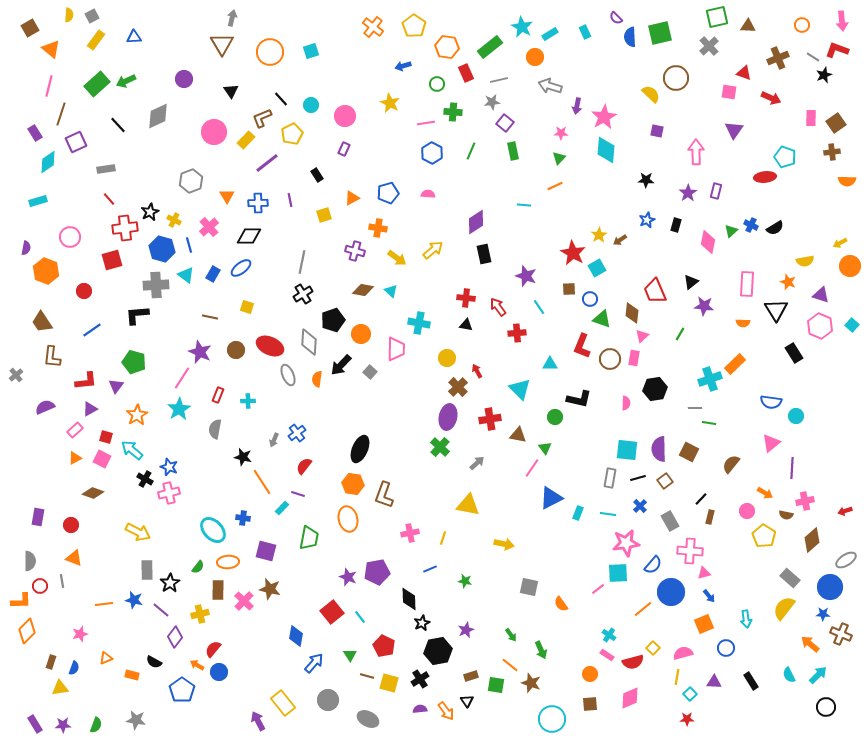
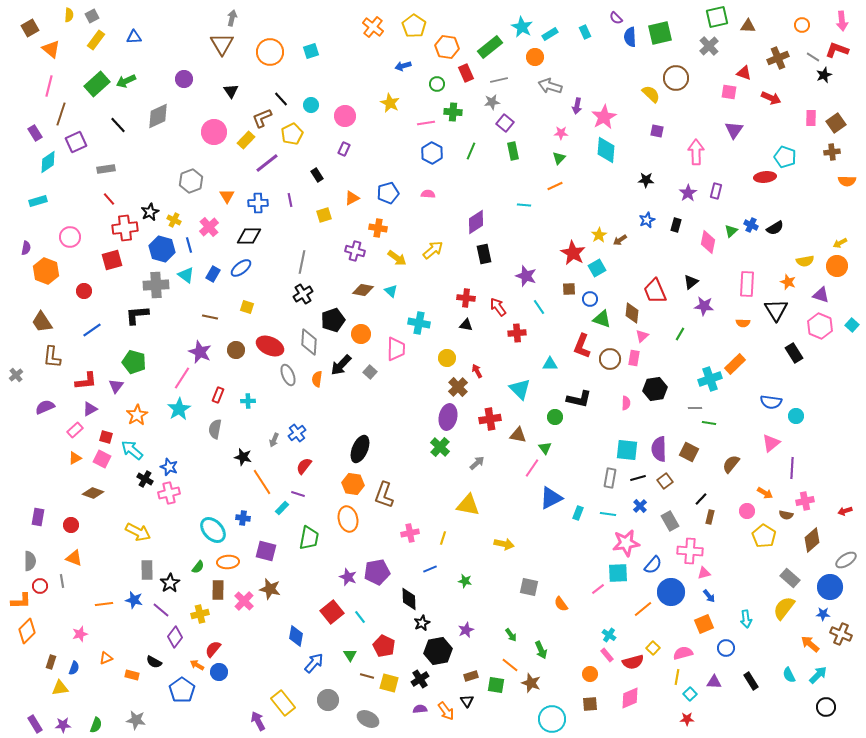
orange circle at (850, 266): moved 13 px left
pink rectangle at (607, 655): rotated 16 degrees clockwise
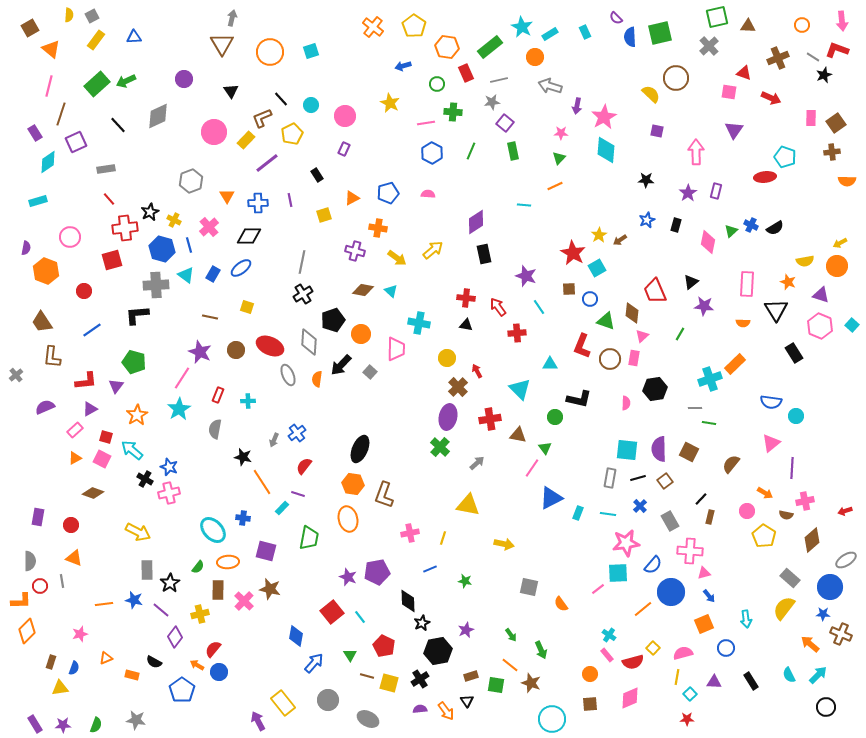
green triangle at (602, 319): moved 4 px right, 2 px down
black diamond at (409, 599): moved 1 px left, 2 px down
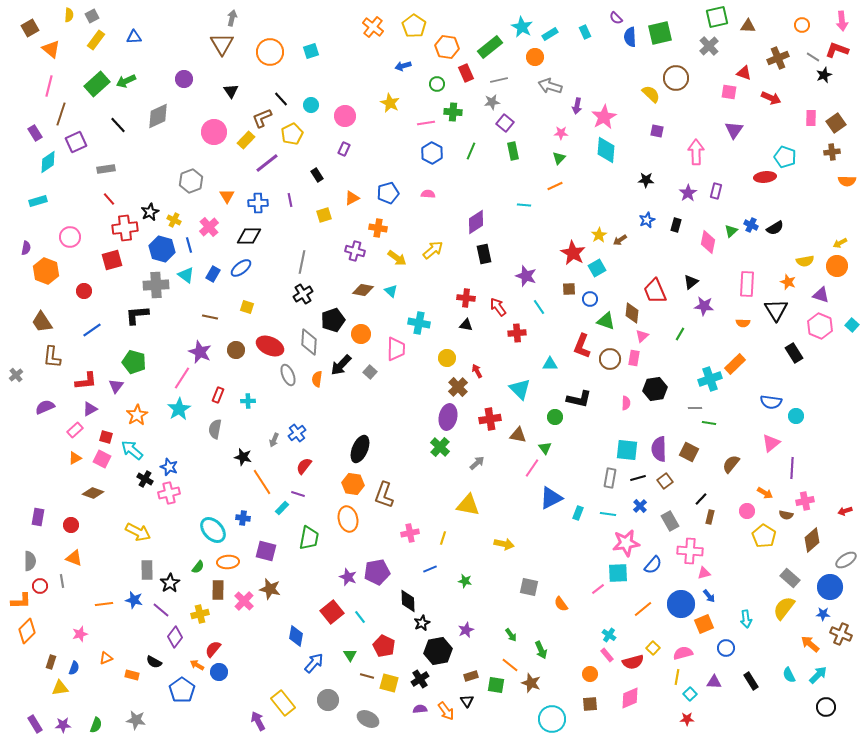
blue circle at (671, 592): moved 10 px right, 12 px down
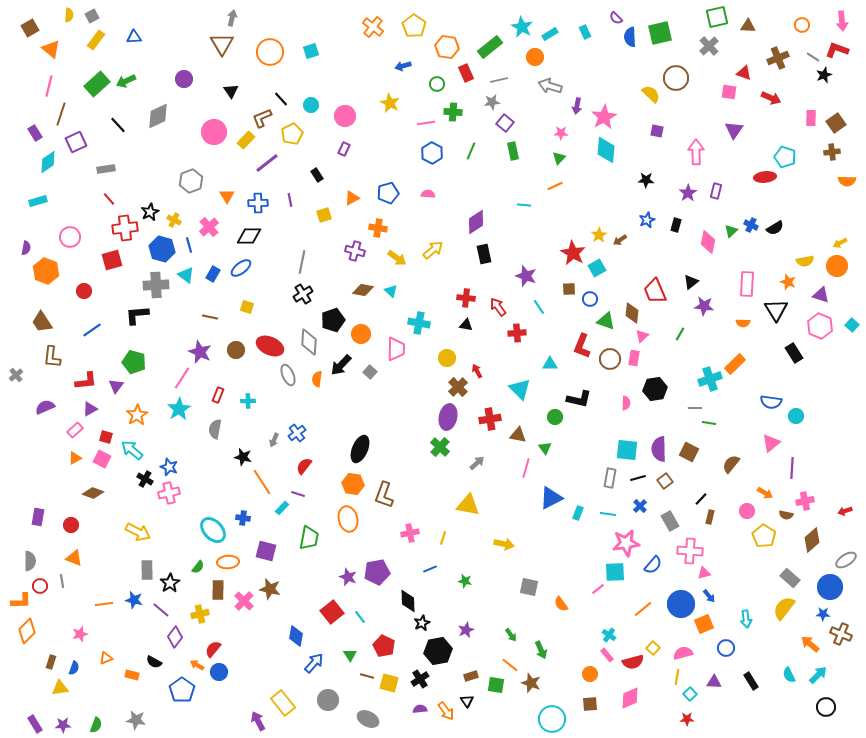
pink line at (532, 468): moved 6 px left; rotated 18 degrees counterclockwise
cyan square at (618, 573): moved 3 px left, 1 px up
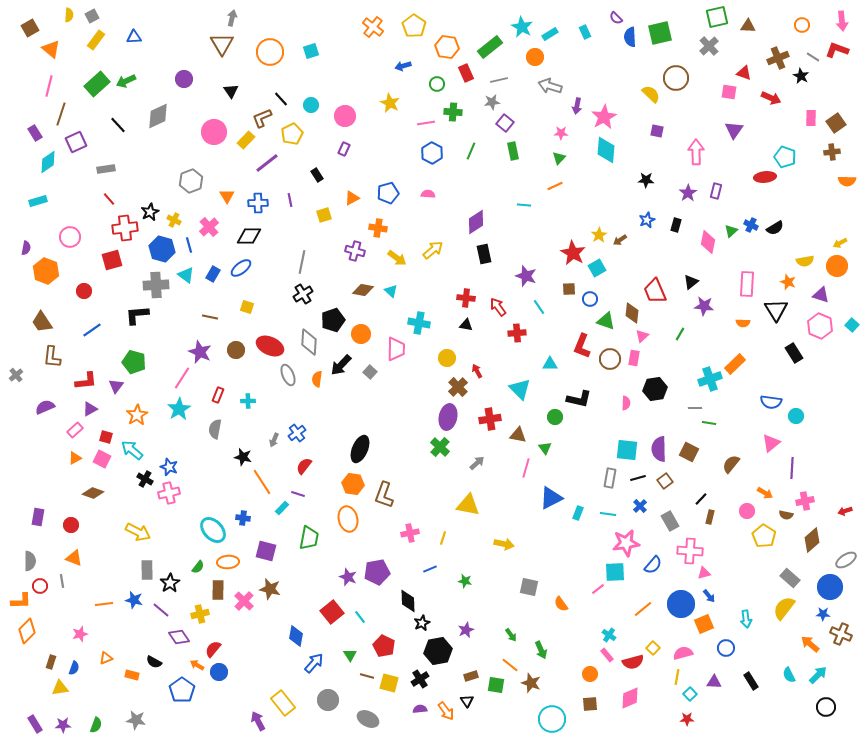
black star at (824, 75): moved 23 px left, 1 px down; rotated 21 degrees counterclockwise
purple diamond at (175, 637): moved 4 px right; rotated 70 degrees counterclockwise
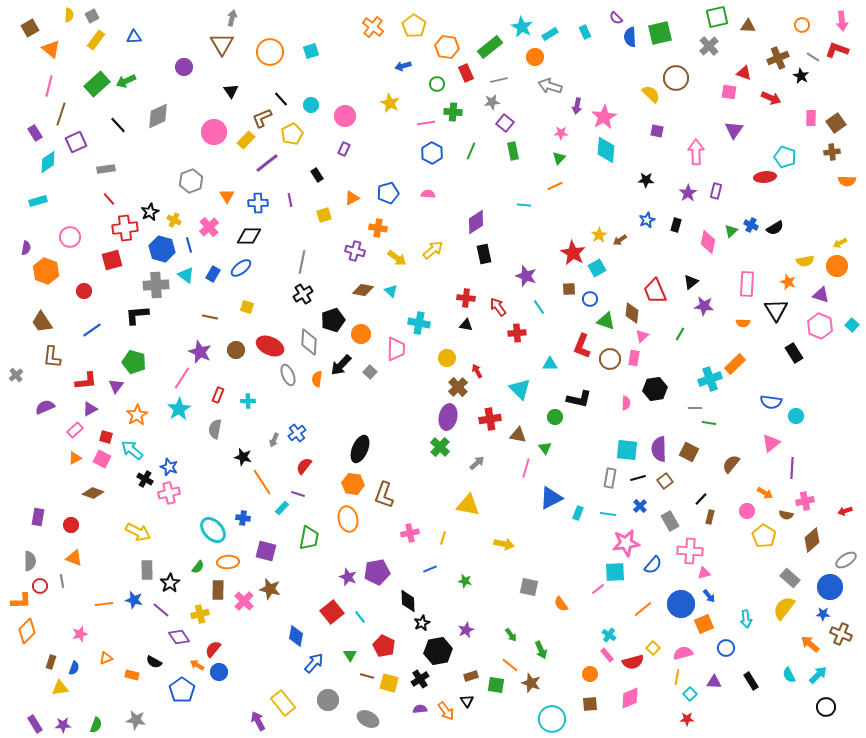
purple circle at (184, 79): moved 12 px up
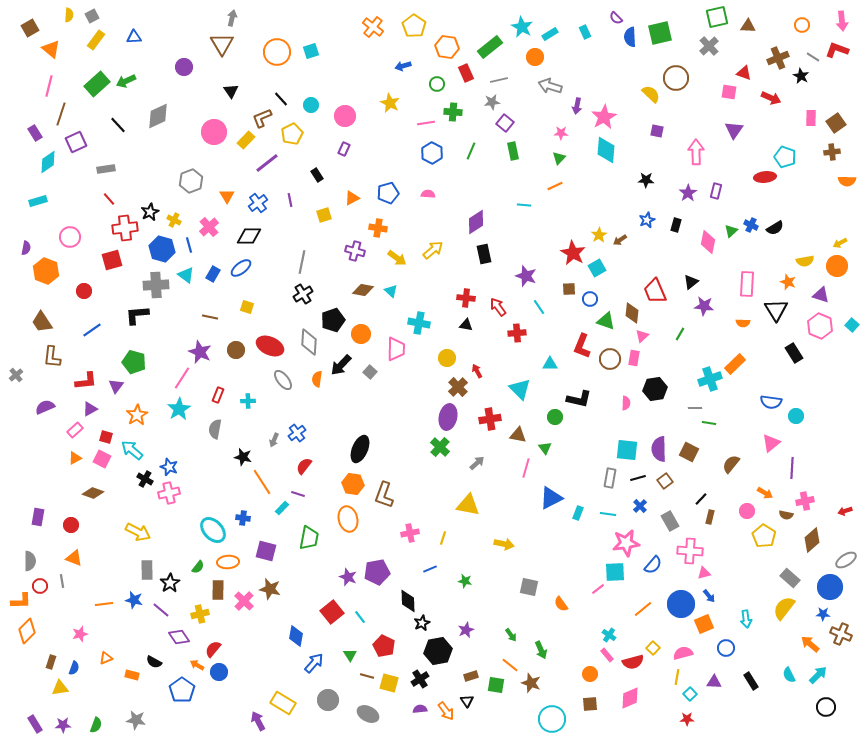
orange circle at (270, 52): moved 7 px right
blue cross at (258, 203): rotated 36 degrees counterclockwise
gray ellipse at (288, 375): moved 5 px left, 5 px down; rotated 15 degrees counterclockwise
yellow rectangle at (283, 703): rotated 20 degrees counterclockwise
gray ellipse at (368, 719): moved 5 px up
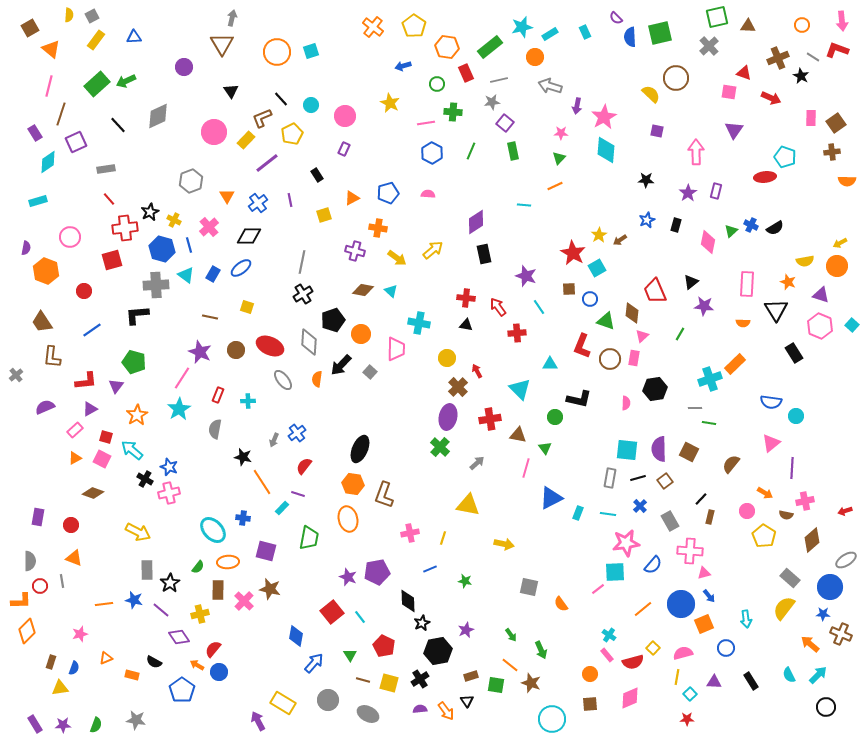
cyan star at (522, 27): rotated 30 degrees clockwise
brown line at (367, 676): moved 4 px left, 4 px down
